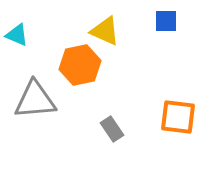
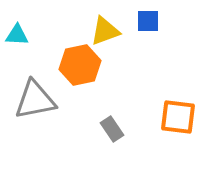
blue square: moved 18 px left
yellow triangle: rotated 44 degrees counterclockwise
cyan triangle: rotated 20 degrees counterclockwise
gray triangle: rotated 6 degrees counterclockwise
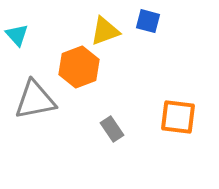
blue square: rotated 15 degrees clockwise
cyan triangle: rotated 45 degrees clockwise
orange hexagon: moved 1 px left, 2 px down; rotated 9 degrees counterclockwise
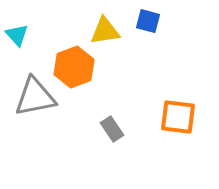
yellow triangle: rotated 12 degrees clockwise
orange hexagon: moved 5 px left
gray triangle: moved 3 px up
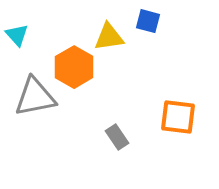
yellow triangle: moved 4 px right, 6 px down
orange hexagon: rotated 9 degrees counterclockwise
gray rectangle: moved 5 px right, 8 px down
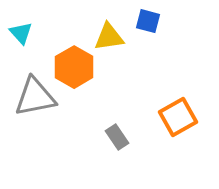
cyan triangle: moved 4 px right, 2 px up
orange square: rotated 36 degrees counterclockwise
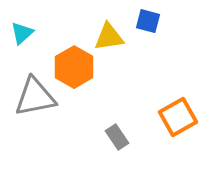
cyan triangle: moved 1 px right; rotated 30 degrees clockwise
